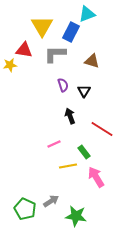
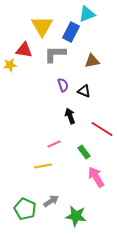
brown triangle: rotated 28 degrees counterclockwise
black triangle: rotated 40 degrees counterclockwise
yellow line: moved 25 px left
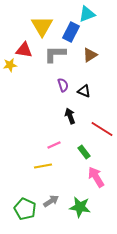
brown triangle: moved 2 px left, 6 px up; rotated 21 degrees counterclockwise
pink line: moved 1 px down
green star: moved 4 px right, 9 px up
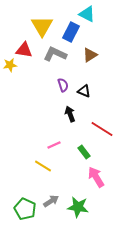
cyan triangle: rotated 48 degrees clockwise
gray L-shape: rotated 25 degrees clockwise
black arrow: moved 2 px up
yellow line: rotated 42 degrees clockwise
green star: moved 2 px left
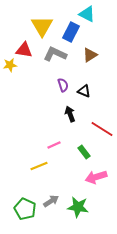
yellow line: moved 4 px left; rotated 54 degrees counterclockwise
pink arrow: rotated 75 degrees counterclockwise
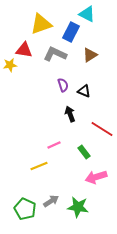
yellow triangle: moved 1 px left, 2 px up; rotated 40 degrees clockwise
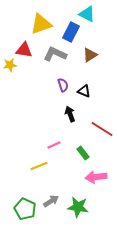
green rectangle: moved 1 px left, 1 px down
pink arrow: rotated 10 degrees clockwise
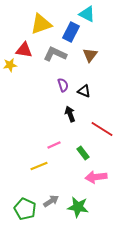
brown triangle: rotated 21 degrees counterclockwise
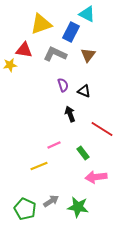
brown triangle: moved 2 px left
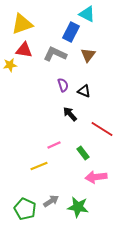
yellow triangle: moved 19 px left
black arrow: rotated 21 degrees counterclockwise
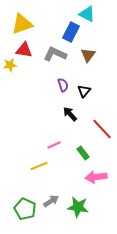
black triangle: rotated 48 degrees clockwise
red line: rotated 15 degrees clockwise
